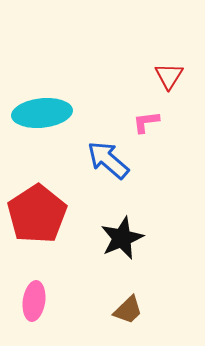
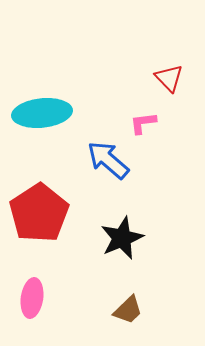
red triangle: moved 2 px down; rotated 16 degrees counterclockwise
pink L-shape: moved 3 px left, 1 px down
red pentagon: moved 2 px right, 1 px up
pink ellipse: moved 2 px left, 3 px up
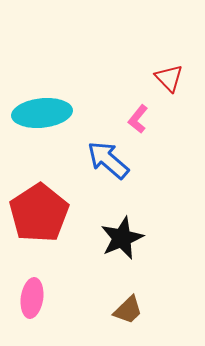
pink L-shape: moved 5 px left, 4 px up; rotated 44 degrees counterclockwise
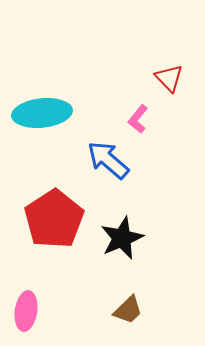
red pentagon: moved 15 px right, 6 px down
pink ellipse: moved 6 px left, 13 px down
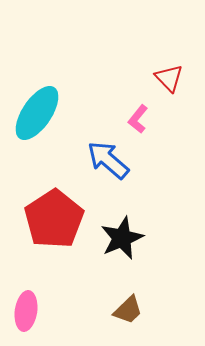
cyan ellipse: moved 5 px left; rotated 50 degrees counterclockwise
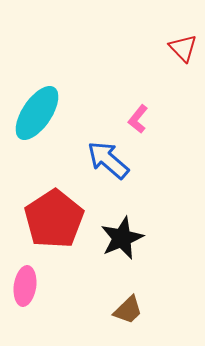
red triangle: moved 14 px right, 30 px up
pink ellipse: moved 1 px left, 25 px up
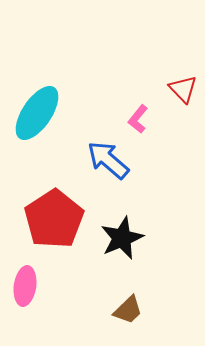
red triangle: moved 41 px down
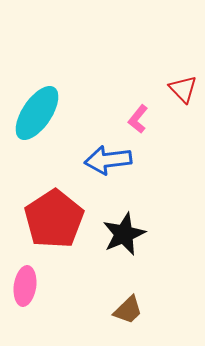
blue arrow: rotated 48 degrees counterclockwise
black star: moved 2 px right, 4 px up
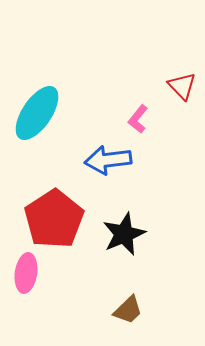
red triangle: moved 1 px left, 3 px up
pink ellipse: moved 1 px right, 13 px up
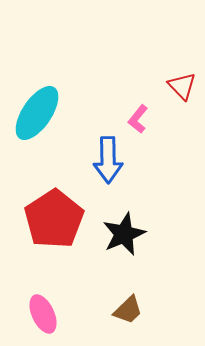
blue arrow: rotated 84 degrees counterclockwise
pink ellipse: moved 17 px right, 41 px down; rotated 33 degrees counterclockwise
